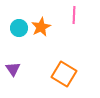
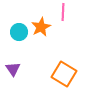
pink line: moved 11 px left, 3 px up
cyan circle: moved 4 px down
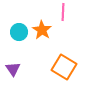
orange star: moved 1 px right, 3 px down; rotated 12 degrees counterclockwise
orange square: moved 7 px up
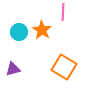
purple triangle: rotated 49 degrees clockwise
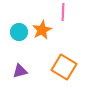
orange star: rotated 12 degrees clockwise
purple triangle: moved 7 px right, 2 px down
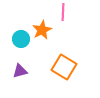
cyan circle: moved 2 px right, 7 px down
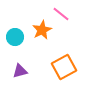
pink line: moved 2 px left, 2 px down; rotated 54 degrees counterclockwise
cyan circle: moved 6 px left, 2 px up
orange square: rotated 30 degrees clockwise
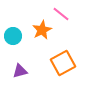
cyan circle: moved 2 px left, 1 px up
orange square: moved 1 px left, 4 px up
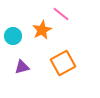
purple triangle: moved 2 px right, 4 px up
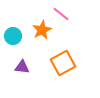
purple triangle: rotated 21 degrees clockwise
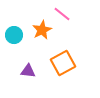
pink line: moved 1 px right
cyan circle: moved 1 px right, 1 px up
purple triangle: moved 6 px right, 4 px down
